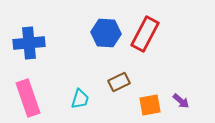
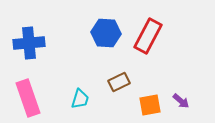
red rectangle: moved 3 px right, 2 px down
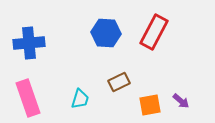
red rectangle: moved 6 px right, 4 px up
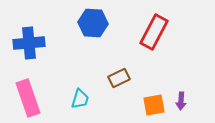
blue hexagon: moved 13 px left, 10 px up
brown rectangle: moved 4 px up
purple arrow: rotated 54 degrees clockwise
orange square: moved 4 px right
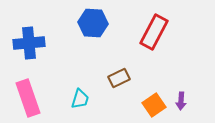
orange square: rotated 25 degrees counterclockwise
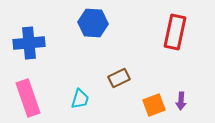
red rectangle: moved 21 px right; rotated 16 degrees counterclockwise
orange square: rotated 15 degrees clockwise
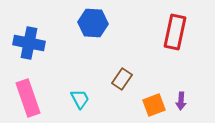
blue cross: rotated 16 degrees clockwise
brown rectangle: moved 3 px right, 1 px down; rotated 30 degrees counterclockwise
cyan trapezoid: rotated 45 degrees counterclockwise
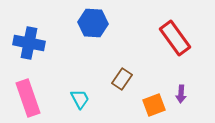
red rectangle: moved 6 px down; rotated 48 degrees counterclockwise
purple arrow: moved 7 px up
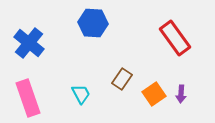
blue cross: rotated 28 degrees clockwise
cyan trapezoid: moved 1 px right, 5 px up
orange square: moved 11 px up; rotated 15 degrees counterclockwise
